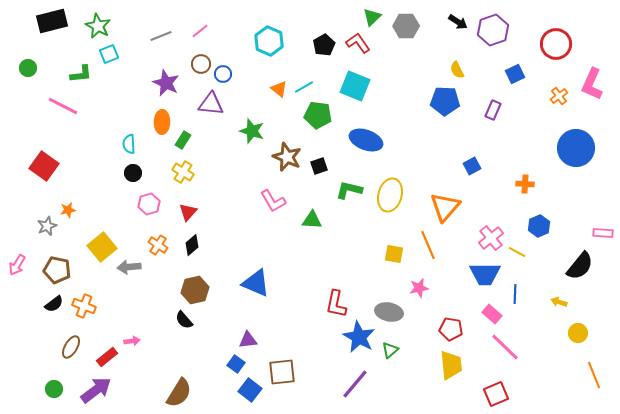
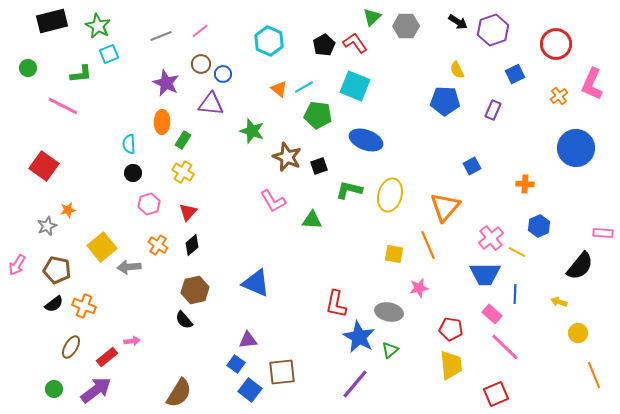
red L-shape at (358, 43): moved 3 px left
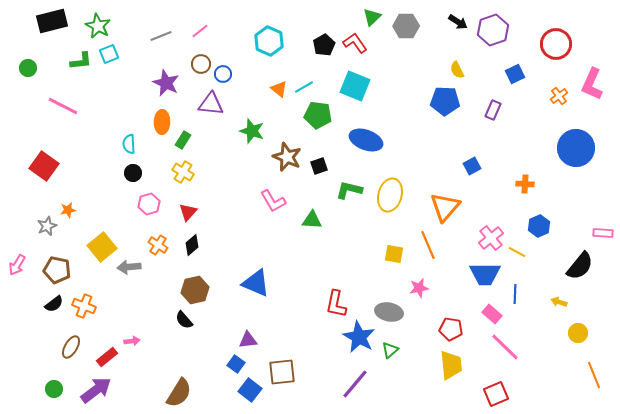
green L-shape at (81, 74): moved 13 px up
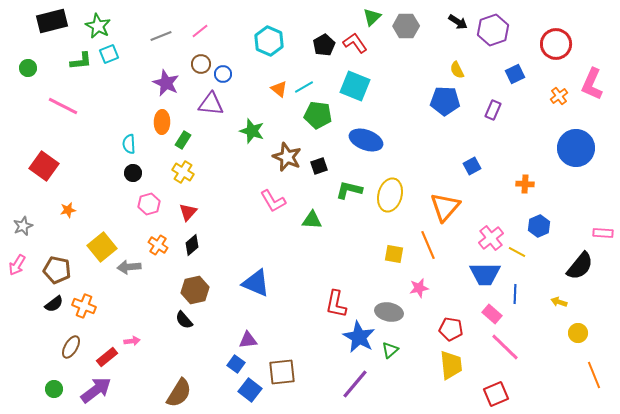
gray star at (47, 226): moved 24 px left
